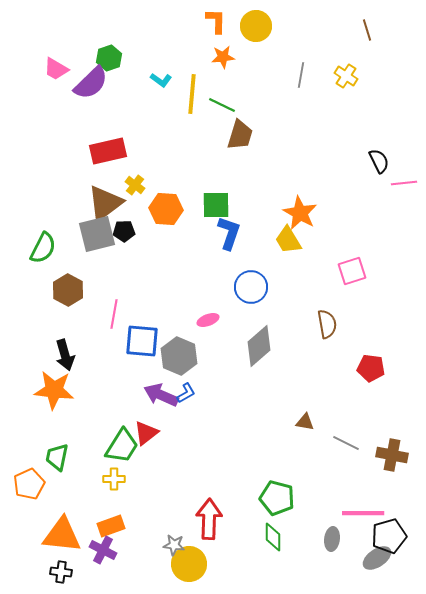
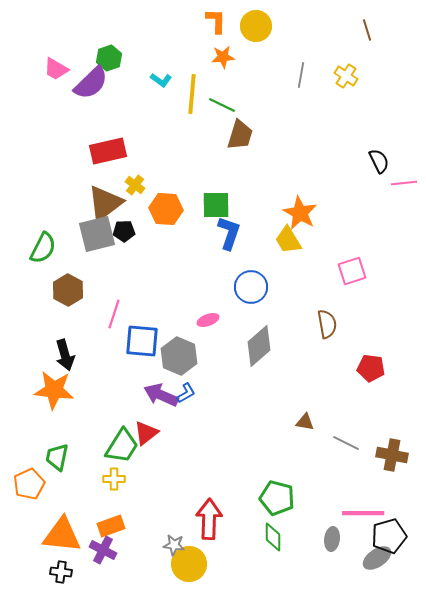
pink line at (114, 314): rotated 8 degrees clockwise
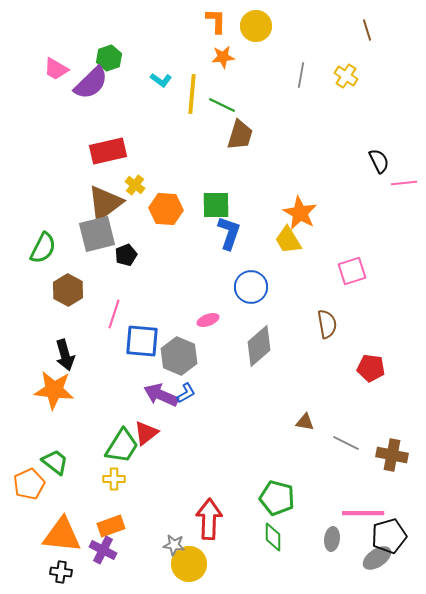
black pentagon at (124, 231): moved 2 px right, 24 px down; rotated 20 degrees counterclockwise
green trapezoid at (57, 457): moved 2 px left, 5 px down; rotated 116 degrees clockwise
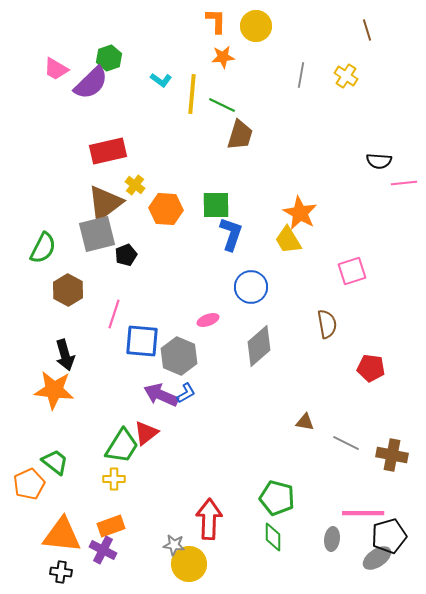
black semicircle at (379, 161): rotated 120 degrees clockwise
blue L-shape at (229, 233): moved 2 px right, 1 px down
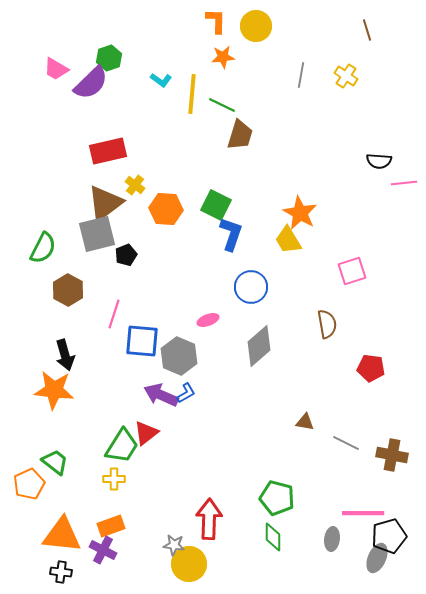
green square at (216, 205): rotated 28 degrees clockwise
gray ellipse at (377, 558): rotated 32 degrees counterclockwise
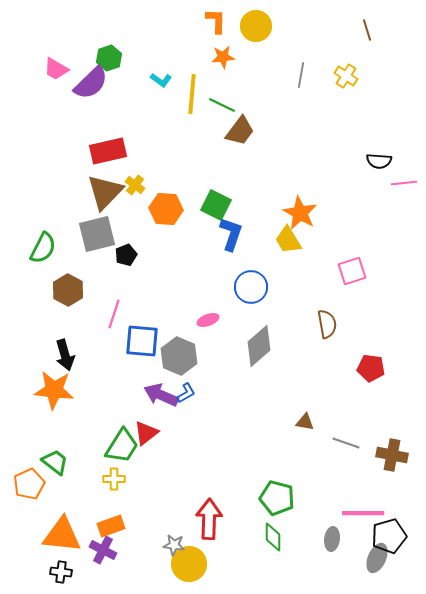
brown trapezoid at (240, 135): moved 4 px up; rotated 20 degrees clockwise
brown triangle at (105, 203): moved 11 px up; rotated 9 degrees counterclockwise
gray line at (346, 443): rotated 8 degrees counterclockwise
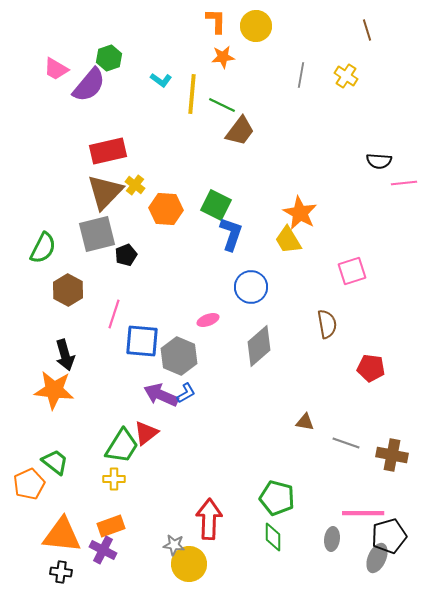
purple semicircle at (91, 83): moved 2 px left, 2 px down; rotated 6 degrees counterclockwise
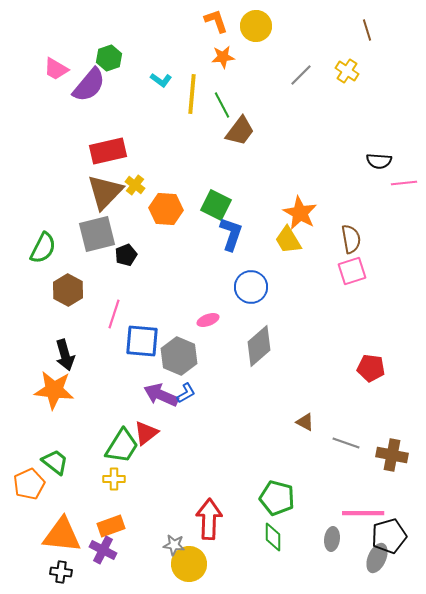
orange L-shape at (216, 21): rotated 20 degrees counterclockwise
gray line at (301, 75): rotated 35 degrees clockwise
yellow cross at (346, 76): moved 1 px right, 5 px up
green line at (222, 105): rotated 36 degrees clockwise
brown semicircle at (327, 324): moved 24 px right, 85 px up
brown triangle at (305, 422): rotated 18 degrees clockwise
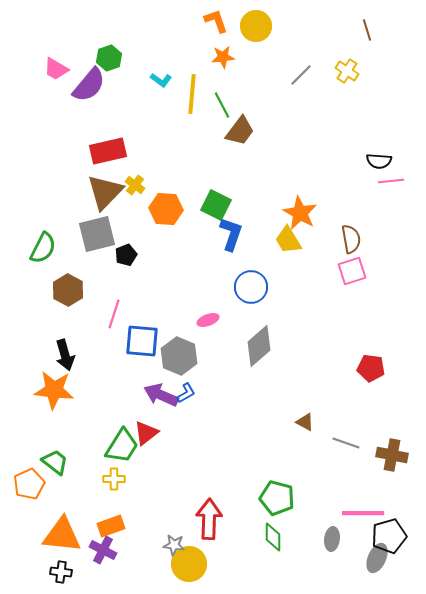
pink line at (404, 183): moved 13 px left, 2 px up
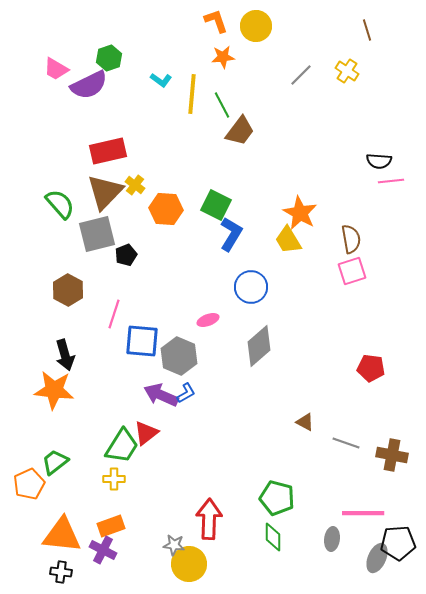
purple semicircle at (89, 85): rotated 24 degrees clockwise
blue L-shape at (231, 234): rotated 12 degrees clockwise
green semicircle at (43, 248): moved 17 px right, 44 px up; rotated 68 degrees counterclockwise
green trapezoid at (55, 462): rotated 76 degrees counterclockwise
black pentagon at (389, 536): moved 9 px right, 7 px down; rotated 12 degrees clockwise
